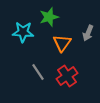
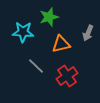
orange triangle: moved 1 px left, 1 px down; rotated 42 degrees clockwise
gray line: moved 2 px left, 6 px up; rotated 12 degrees counterclockwise
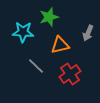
orange triangle: moved 1 px left, 1 px down
red cross: moved 3 px right, 2 px up
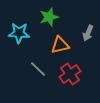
cyan star: moved 4 px left, 1 px down
gray line: moved 2 px right, 3 px down
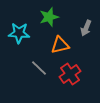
gray arrow: moved 2 px left, 5 px up
gray line: moved 1 px right, 1 px up
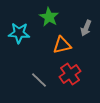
green star: rotated 24 degrees counterclockwise
orange triangle: moved 2 px right
gray line: moved 12 px down
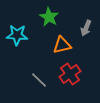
cyan star: moved 2 px left, 2 px down
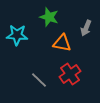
green star: rotated 12 degrees counterclockwise
orange triangle: moved 2 px up; rotated 24 degrees clockwise
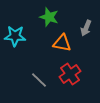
cyan star: moved 2 px left, 1 px down
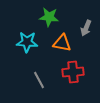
green star: rotated 12 degrees counterclockwise
cyan star: moved 12 px right, 6 px down
red cross: moved 3 px right, 2 px up; rotated 30 degrees clockwise
gray line: rotated 18 degrees clockwise
